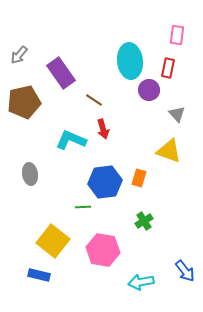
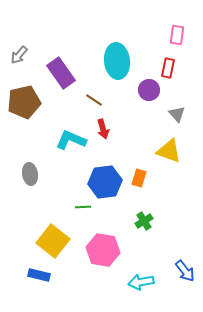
cyan ellipse: moved 13 px left
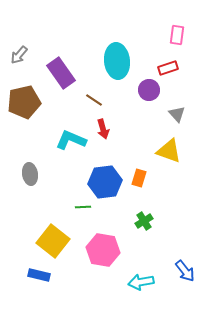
red rectangle: rotated 60 degrees clockwise
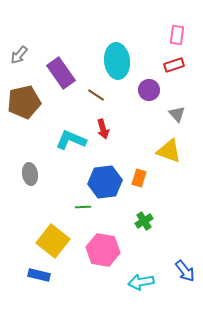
red rectangle: moved 6 px right, 3 px up
brown line: moved 2 px right, 5 px up
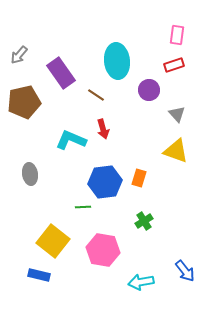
yellow triangle: moved 7 px right
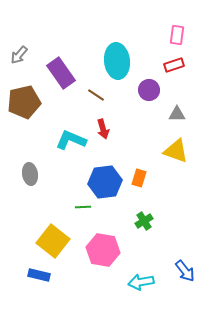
gray triangle: rotated 48 degrees counterclockwise
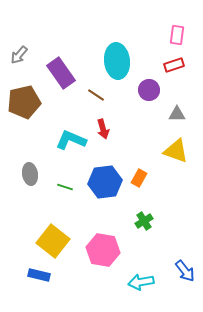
orange rectangle: rotated 12 degrees clockwise
green line: moved 18 px left, 20 px up; rotated 21 degrees clockwise
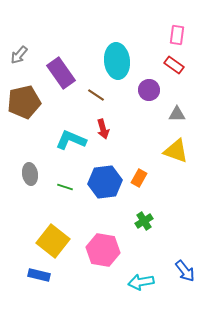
red rectangle: rotated 54 degrees clockwise
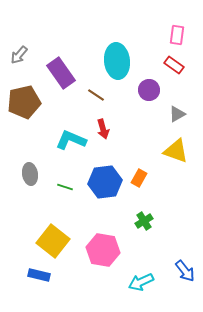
gray triangle: rotated 30 degrees counterclockwise
cyan arrow: rotated 15 degrees counterclockwise
